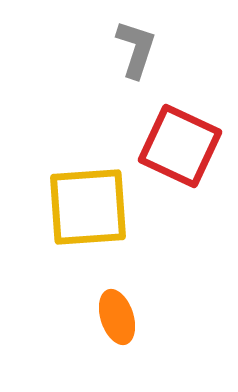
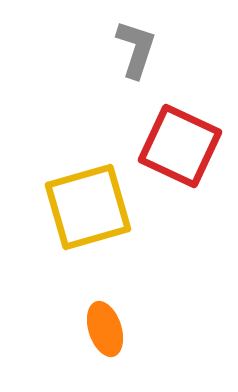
yellow square: rotated 12 degrees counterclockwise
orange ellipse: moved 12 px left, 12 px down
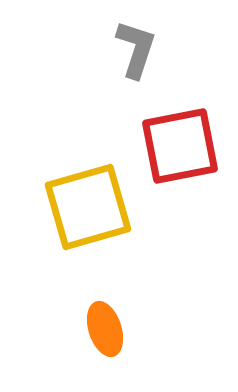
red square: rotated 36 degrees counterclockwise
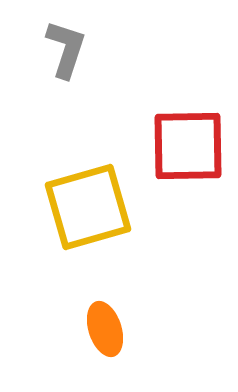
gray L-shape: moved 70 px left
red square: moved 8 px right; rotated 10 degrees clockwise
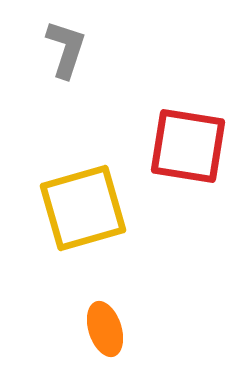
red square: rotated 10 degrees clockwise
yellow square: moved 5 px left, 1 px down
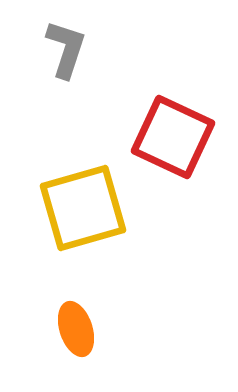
red square: moved 15 px left, 9 px up; rotated 16 degrees clockwise
orange ellipse: moved 29 px left
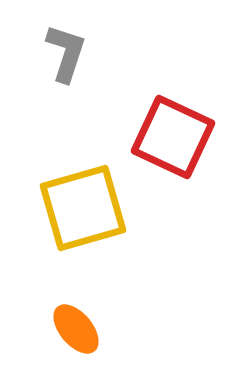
gray L-shape: moved 4 px down
orange ellipse: rotated 22 degrees counterclockwise
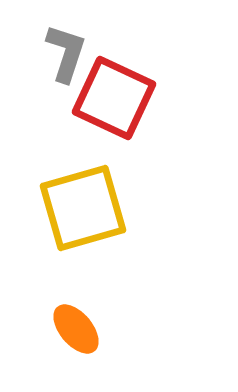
red square: moved 59 px left, 39 px up
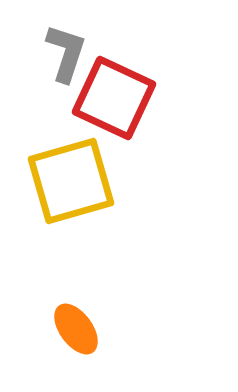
yellow square: moved 12 px left, 27 px up
orange ellipse: rotated 4 degrees clockwise
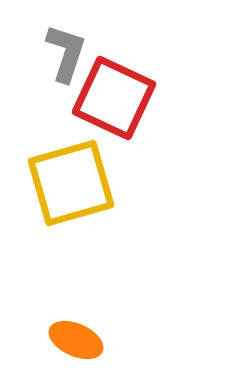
yellow square: moved 2 px down
orange ellipse: moved 11 px down; rotated 30 degrees counterclockwise
